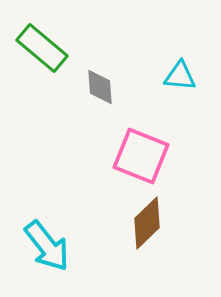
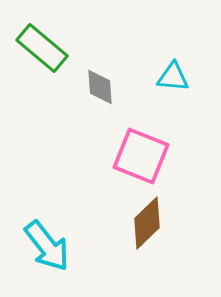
cyan triangle: moved 7 px left, 1 px down
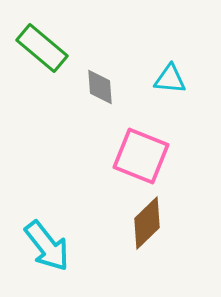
cyan triangle: moved 3 px left, 2 px down
